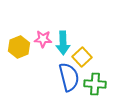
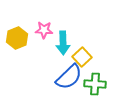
pink star: moved 1 px right, 9 px up
yellow hexagon: moved 2 px left, 9 px up
blue semicircle: rotated 60 degrees clockwise
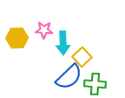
yellow hexagon: rotated 20 degrees clockwise
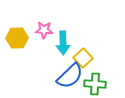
yellow square: moved 1 px right, 1 px down
blue semicircle: moved 1 px right, 1 px up
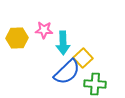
blue semicircle: moved 3 px left, 4 px up
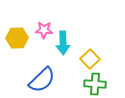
yellow square: moved 7 px right, 1 px down
blue semicircle: moved 25 px left, 8 px down
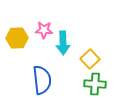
blue semicircle: rotated 52 degrees counterclockwise
